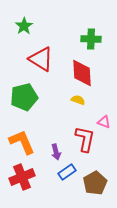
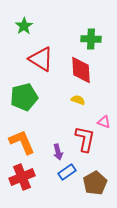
red diamond: moved 1 px left, 3 px up
purple arrow: moved 2 px right
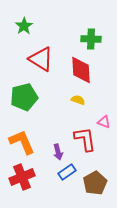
red L-shape: rotated 20 degrees counterclockwise
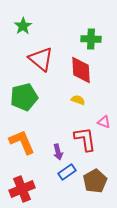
green star: moved 1 px left
red triangle: rotated 8 degrees clockwise
red cross: moved 12 px down
brown pentagon: moved 2 px up
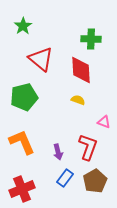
red L-shape: moved 3 px right, 8 px down; rotated 28 degrees clockwise
blue rectangle: moved 2 px left, 6 px down; rotated 18 degrees counterclockwise
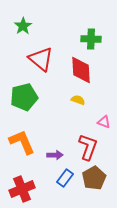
purple arrow: moved 3 px left, 3 px down; rotated 77 degrees counterclockwise
brown pentagon: moved 1 px left, 3 px up
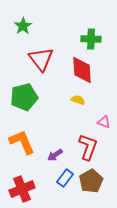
red triangle: rotated 12 degrees clockwise
red diamond: moved 1 px right
purple arrow: rotated 147 degrees clockwise
brown pentagon: moved 3 px left, 3 px down
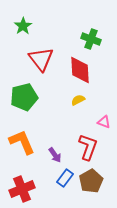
green cross: rotated 18 degrees clockwise
red diamond: moved 2 px left
yellow semicircle: rotated 48 degrees counterclockwise
purple arrow: rotated 91 degrees counterclockwise
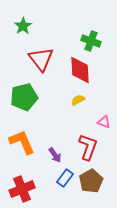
green cross: moved 2 px down
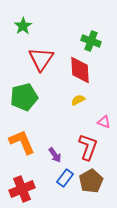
red triangle: rotated 12 degrees clockwise
